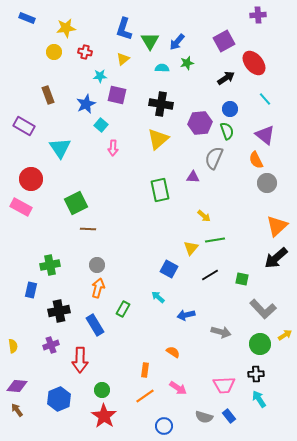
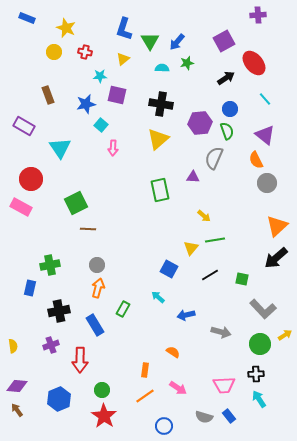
yellow star at (66, 28): rotated 30 degrees clockwise
blue star at (86, 104): rotated 12 degrees clockwise
blue rectangle at (31, 290): moved 1 px left, 2 px up
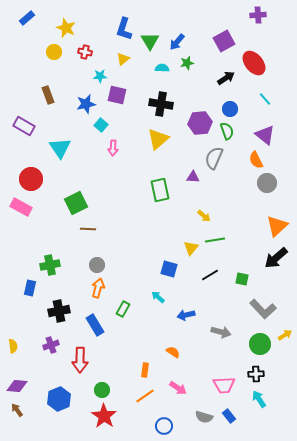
blue rectangle at (27, 18): rotated 63 degrees counterclockwise
blue square at (169, 269): rotated 12 degrees counterclockwise
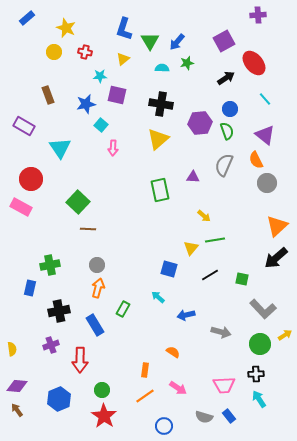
gray semicircle at (214, 158): moved 10 px right, 7 px down
green square at (76, 203): moved 2 px right, 1 px up; rotated 20 degrees counterclockwise
yellow semicircle at (13, 346): moved 1 px left, 3 px down
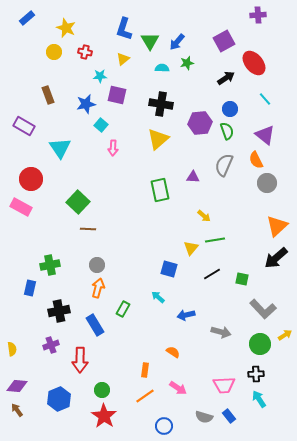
black line at (210, 275): moved 2 px right, 1 px up
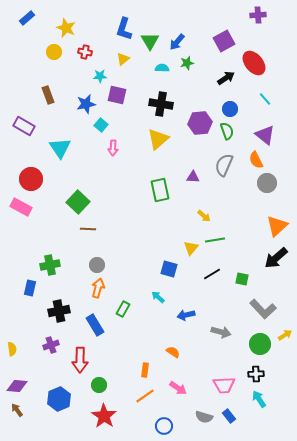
green circle at (102, 390): moved 3 px left, 5 px up
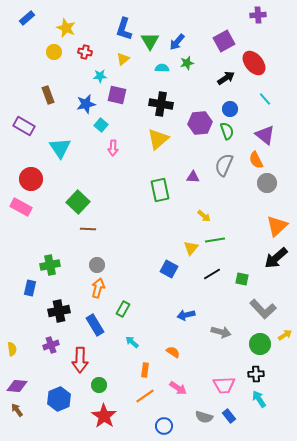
blue square at (169, 269): rotated 12 degrees clockwise
cyan arrow at (158, 297): moved 26 px left, 45 px down
